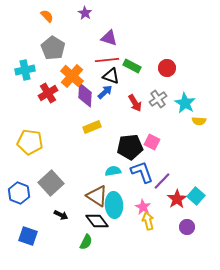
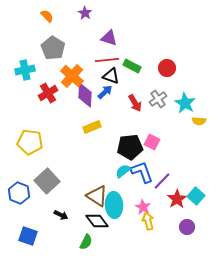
cyan semicircle: moved 10 px right; rotated 28 degrees counterclockwise
gray square: moved 4 px left, 2 px up
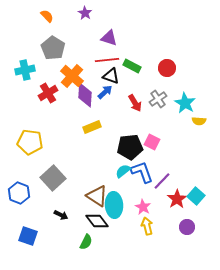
gray square: moved 6 px right, 3 px up
yellow arrow: moved 1 px left, 5 px down
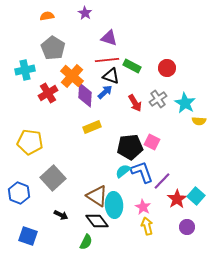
orange semicircle: rotated 56 degrees counterclockwise
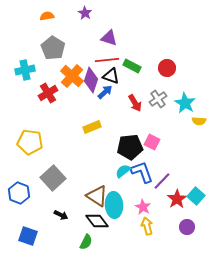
purple diamond: moved 6 px right, 15 px up; rotated 15 degrees clockwise
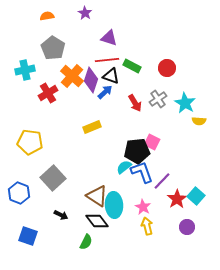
black pentagon: moved 7 px right, 4 px down
cyan semicircle: moved 1 px right, 4 px up
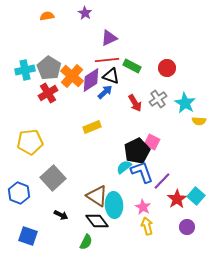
purple triangle: rotated 42 degrees counterclockwise
gray pentagon: moved 4 px left, 20 px down
purple diamond: rotated 40 degrees clockwise
yellow pentagon: rotated 15 degrees counterclockwise
black pentagon: rotated 20 degrees counterclockwise
